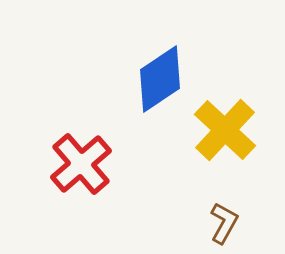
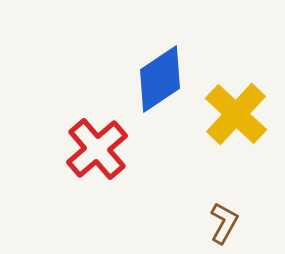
yellow cross: moved 11 px right, 16 px up
red cross: moved 16 px right, 15 px up
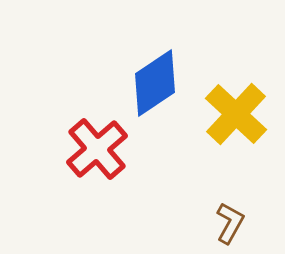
blue diamond: moved 5 px left, 4 px down
brown L-shape: moved 6 px right
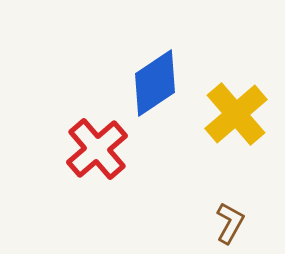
yellow cross: rotated 6 degrees clockwise
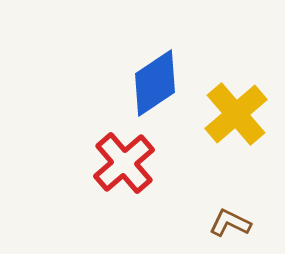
red cross: moved 27 px right, 14 px down
brown L-shape: rotated 93 degrees counterclockwise
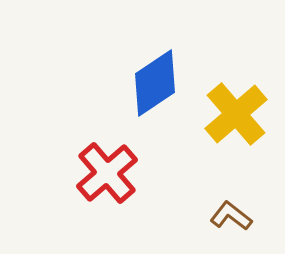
red cross: moved 17 px left, 10 px down
brown L-shape: moved 1 px right, 7 px up; rotated 12 degrees clockwise
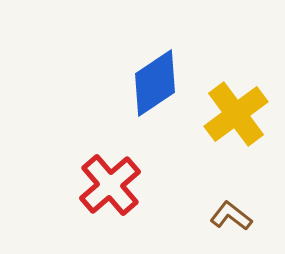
yellow cross: rotated 4 degrees clockwise
red cross: moved 3 px right, 12 px down
